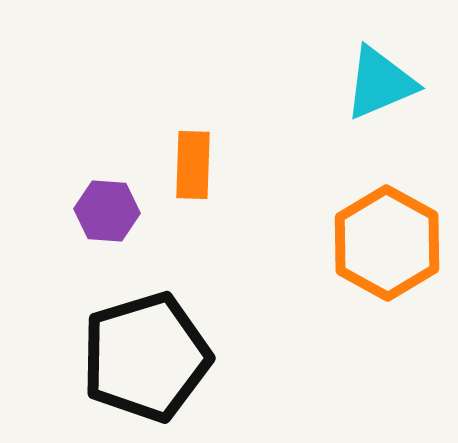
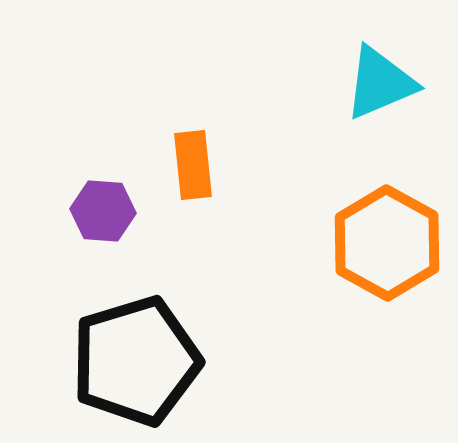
orange rectangle: rotated 8 degrees counterclockwise
purple hexagon: moved 4 px left
black pentagon: moved 10 px left, 4 px down
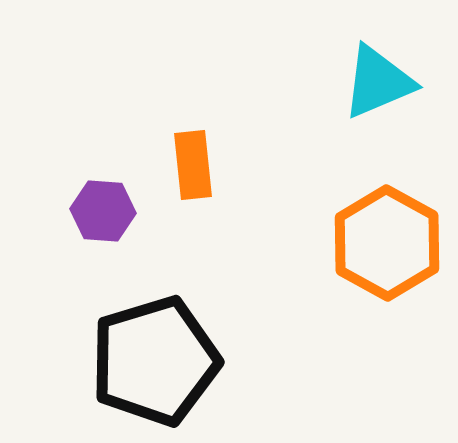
cyan triangle: moved 2 px left, 1 px up
black pentagon: moved 19 px right
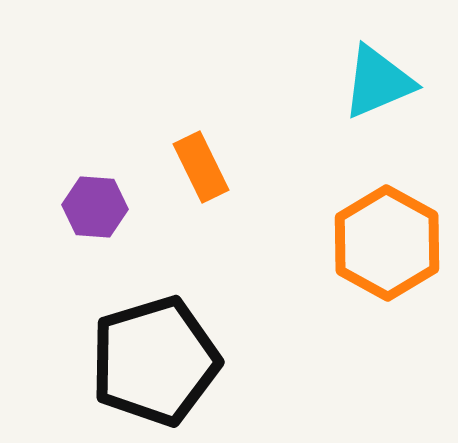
orange rectangle: moved 8 px right, 2 px down; rotated 20 degrees counterclockwise
purple hexagon: moved 8 px left, 4 px up
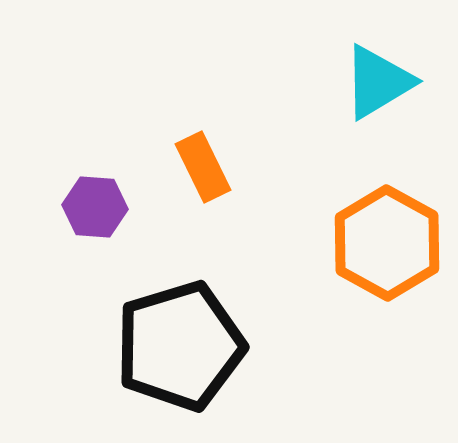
cyan triangle: rotated 8 degrees counterclockwise
orange rectangle: moved 2 px right
black pentagon: moved 25 px right, 15 px up
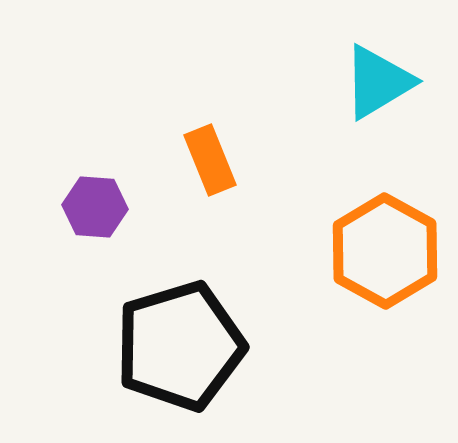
orange rectangle: moved 7 px right, 7 px up; rotated 4 degrees clockwise
orange hexagon: moved 2 px left, 8 px down
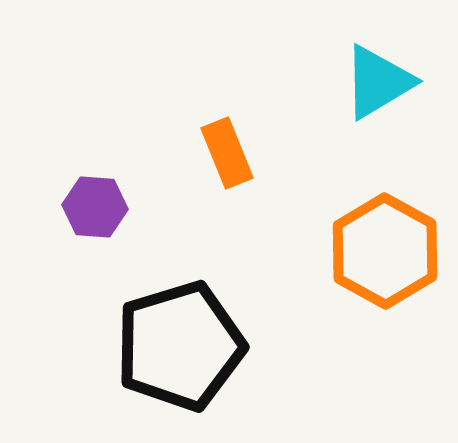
orange rectangle: moved 17 px right, 7 px up
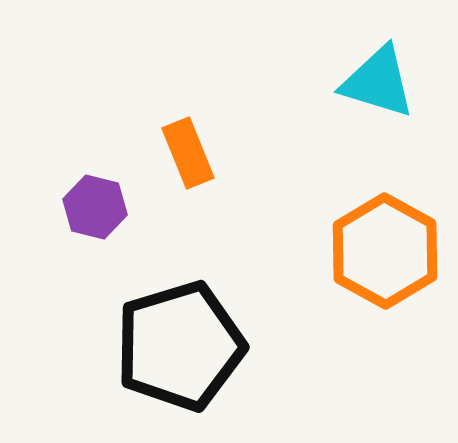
cyan triangle: rotated 48 degrees clockwise
orange rectangle: moved 39 px left
purple hexagon: rotated 10 degrees clockwise
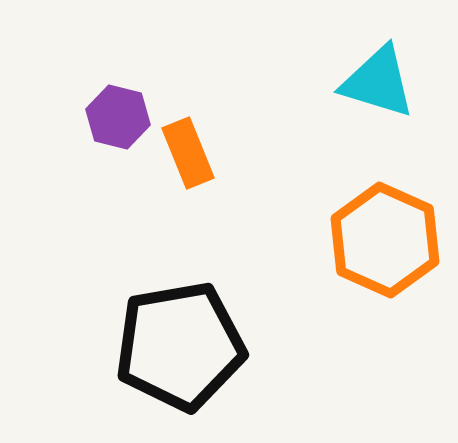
purple hexagon: moved 23 px right, 90 px up
orange hexagon: moved 11 px up; rotated 5 degrees counterclockwise
black pentagon: rotated 7 degrees clockwise
